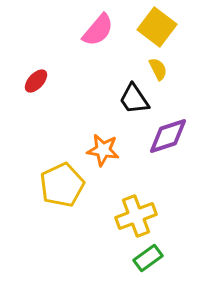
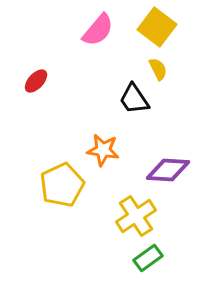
purple diamond: moved 34 px down; rotated 21 degrees clockwise
yellow cross: rotated 12 degrees counterclockwise
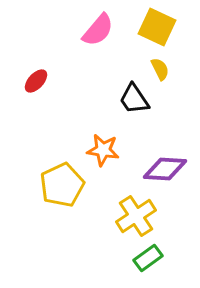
yellow square: rotated 12 degrees counterclockwise
yellow semicircle: moved 2 px right
purple diamond: moved 3 px left, 1 px up
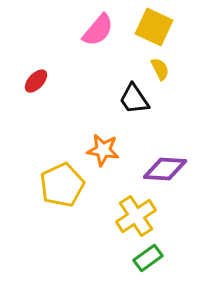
yellow square: moved 3 px left
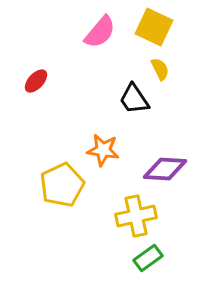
pink semicircle: moved 2 px right, 2 px down
yellow cross: rotated 21 degrees clockwise
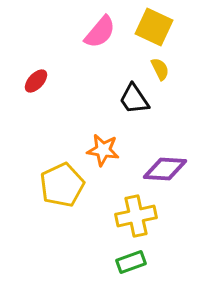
green rectangle: moved 17 px left, 4 px down; rotated 16 degrees clockwise
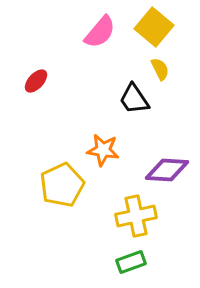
yellow square: rotated 15 degrees clockwise
purple diamond: moved 2 px right, 1 px down
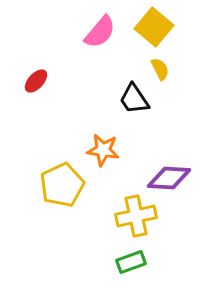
purple diamond: moved 2 px right, 8 px down
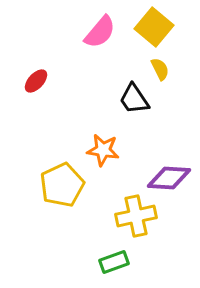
green rectangle: moved 17 px left
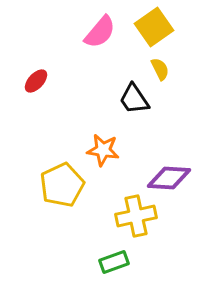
yellow square: rotated 15 degrees clockwise
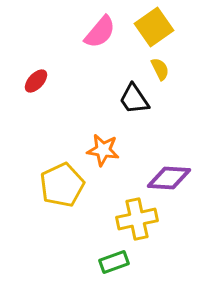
yellow cross: moved 1 px right, 3 px down
